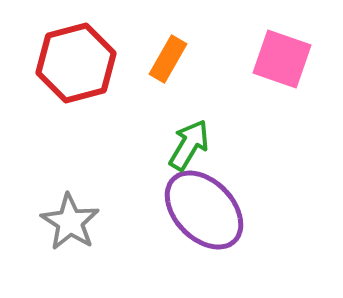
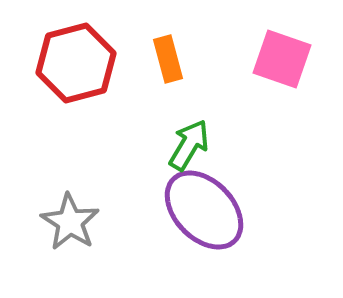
orange rectangle: rotated 45 degrees counterclockwise
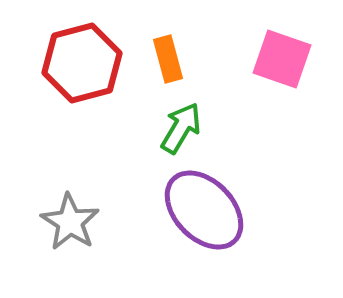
red hexagon: moved 6 px right
green arrow: moved 8 px left, 17 px up
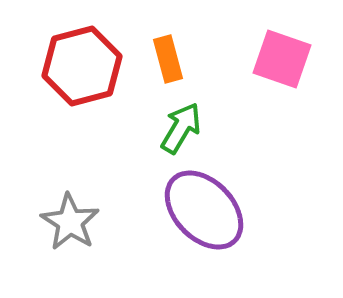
red hexagon: moved 3 px down
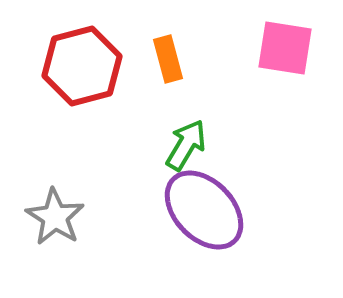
pink square: moved 3 px right, 11 px up; rotated 10 degrees counterclockwise
green arrow: moved 5 px right, 17 px down
gray star: moved 15 px left, 5 px up
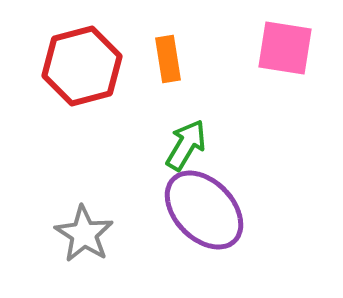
orange rectangle: rotated 6 degrees clockwise
gray star: moved 29 px right, 17 px down
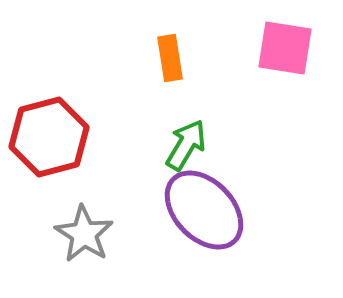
orange rectangle: moved 2 px right, 1 px up
red hexagon: moved 33 px left, 71 px down
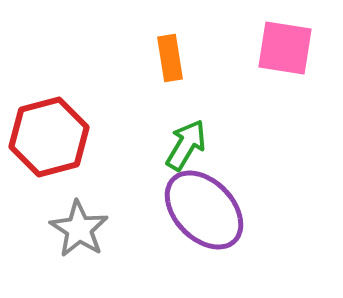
gray star: moved 5 px left, 5 px up
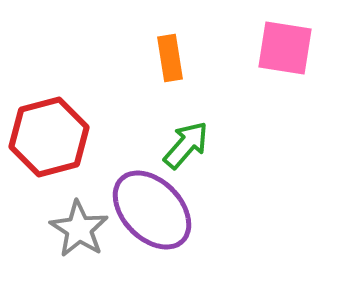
green arrow: rotated 10 degrees clockwise
purple ellipse: moved 52 px left
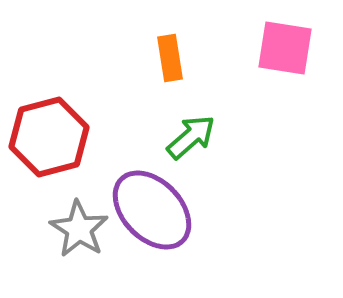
green arrow: moved 5 px right, 8 px up; rotated 8 degrees clockwise
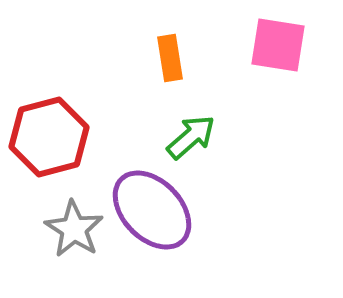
pink square: moved 7 px left, 3 px up
gray star: moved 5 px left
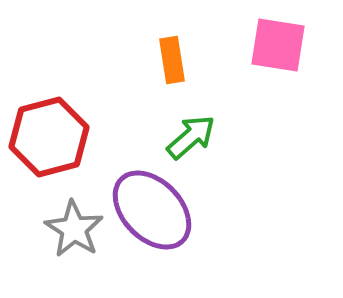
orange rectangle: moved 2 px right, 2 px down
